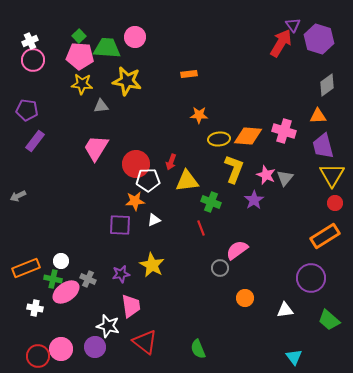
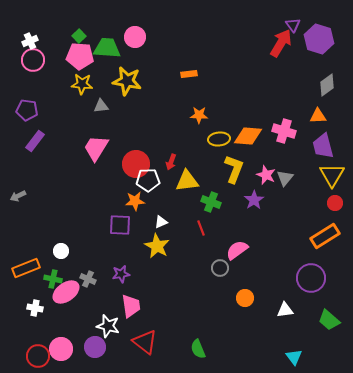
white triangle at (154, 220): moved 7 px right, 2 px down
white circle at (61, 261): moved 10 px up
yellow star at (152, 265): moved 5 px right, 19 px up
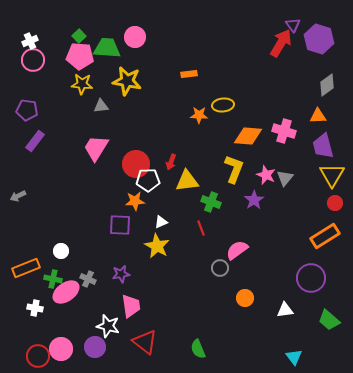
yellow ellipse at (219, 139): moved 4 px right, 34 px up
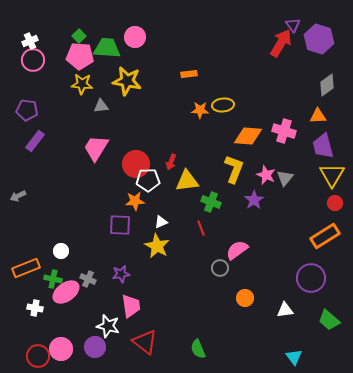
orange star at (199, 115): moved 1 px right, 5 px up
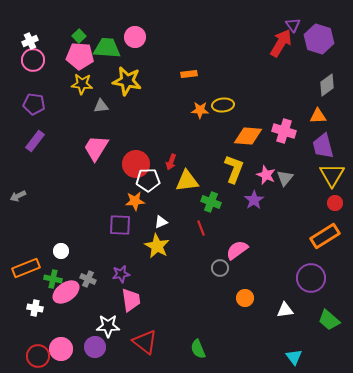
purple pentagon at (27, 110): moved 7 px right, 6 px up
pink trapezoid at (131, 306): moved 6 px up
white star at (108, 326): rotated 15 degrees counterclockwise
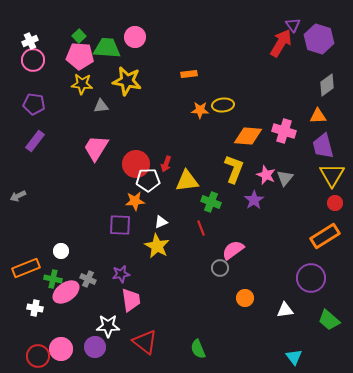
red arrow at (171, 162): moved 5 px left, 2 px down
pink semicircle at (237, 250): moved 4 px left
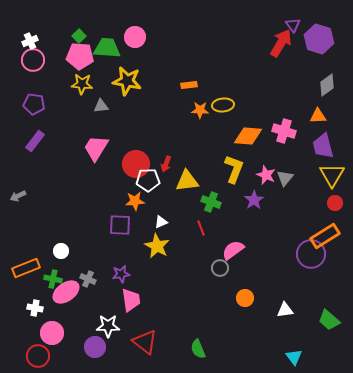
orange rectangle at (189, 74): moved 11 px down
purple circle at (311, 278): moved 24 px up
pink circle at (61, 349): moved 9 px left, 16 px up
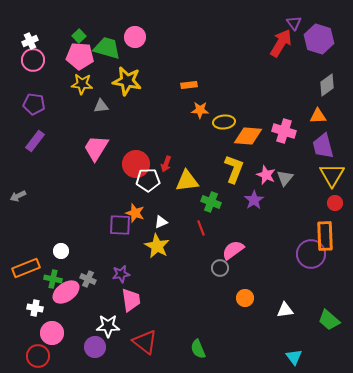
purple triangle at (293, 25): moved 1 px right, 2 px up
green trapezoid at (107, 48): rotated 12 degrees clockwise
yellow ellipse at (223, 105): moved 1 px right, 17 px down
orange star at (135, 201): moved 12 px down; rotated 24 degrees clockwise
orange rectangle at (325, 236): rotated 60 degrees counterclockwise
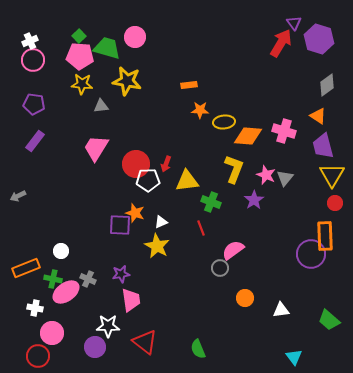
orange triangle at (318, 116): rotated 36 degrees clockwise
white triangle at (285, 310): moved 4 px left
